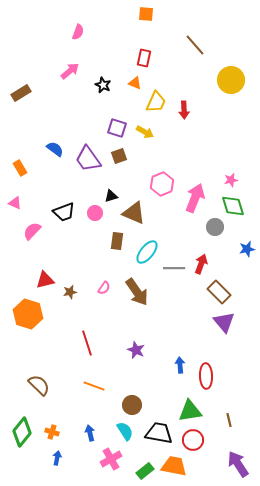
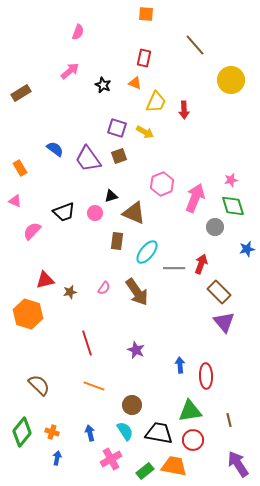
pink triangle at (15, 203): moved 2 px up
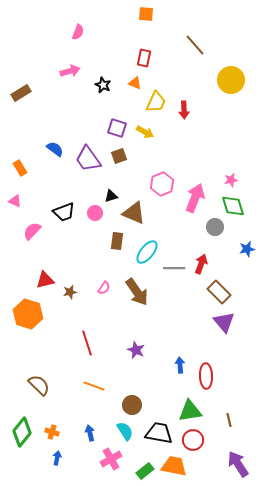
pink arrow at (70, 71): rotated 24 degrees clockwise
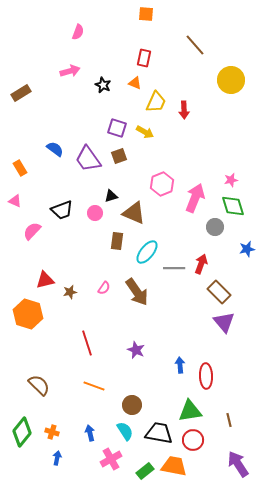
black trapezoid at (64, 212): moved 2 px left, 2 px up
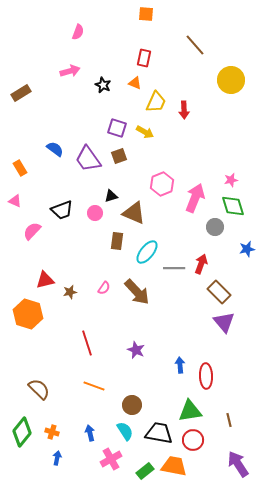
brown arrow at (137, 292): rotated 8 degrees counterclockwise
brown semicircle at (39, 385): moved 4 px down
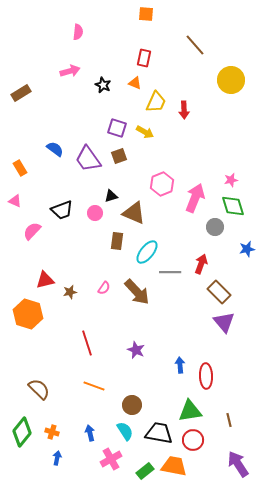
pink semicircle at (78, 32): rotated 14 degrees counterclockwise
gray line at (174, 268): moved 4 px left, 4 px down
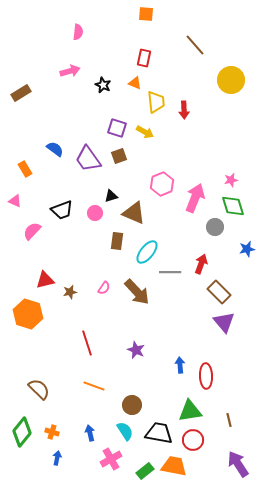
yellow trapezoid at (156, 102): rotated 30 degrees counterclockwise
orange rectangle at (20, 168): moved 5 px right, 1 px down
